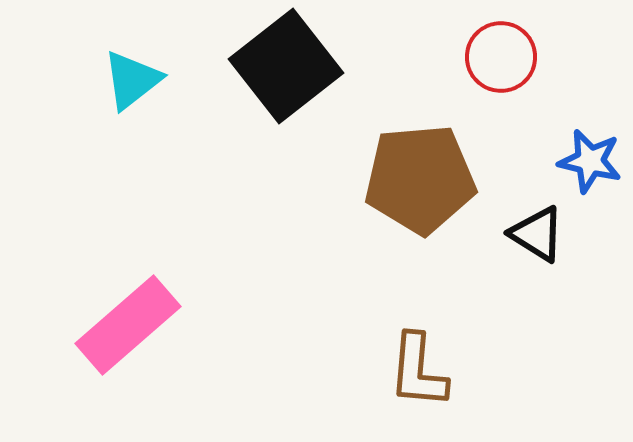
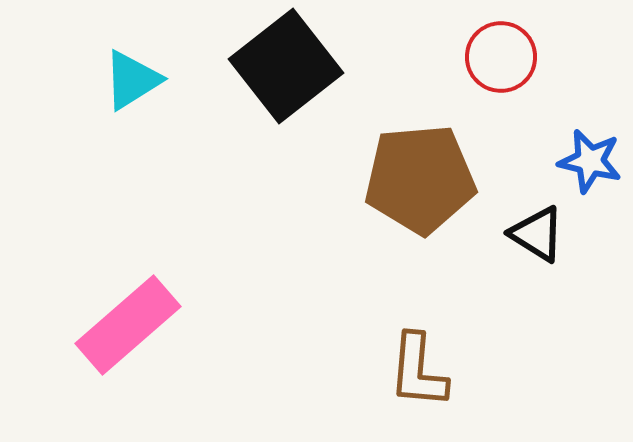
cyan triangle: rotated 6 degrees clockwise
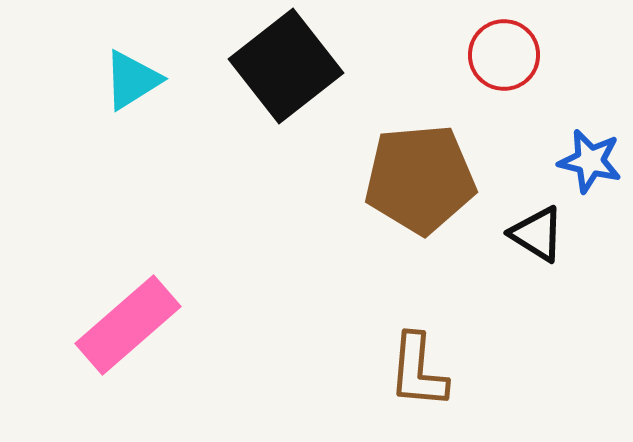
red circle: moved 3 px right, 2 px up
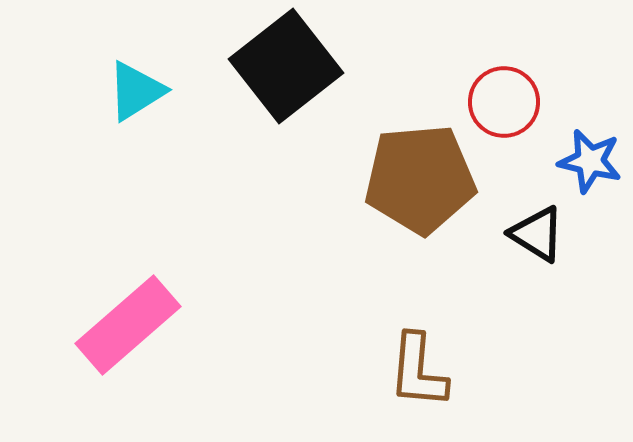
red circle: moved 47 px down
cyan triangle: moved 4 px right, 11 px down
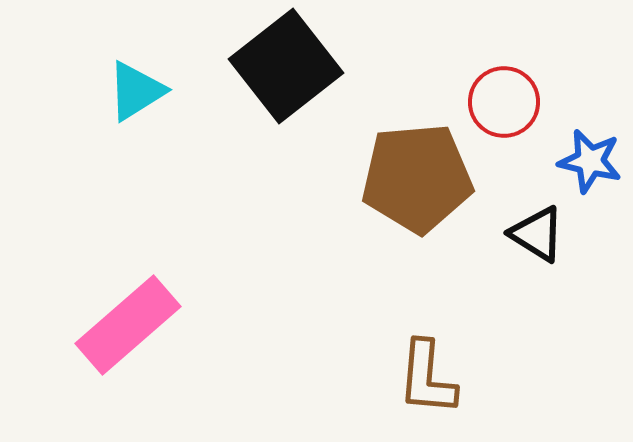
brown pentagon: moved 3 px left, 1 px up
brown L-shape: moved 9 px right, 7 px down
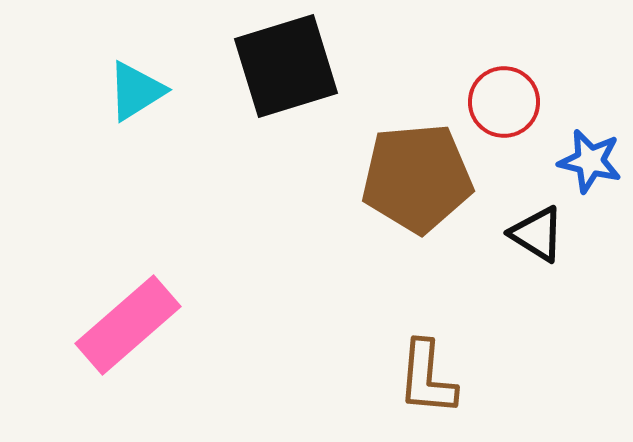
black square: rotated 21 degrees clockwise
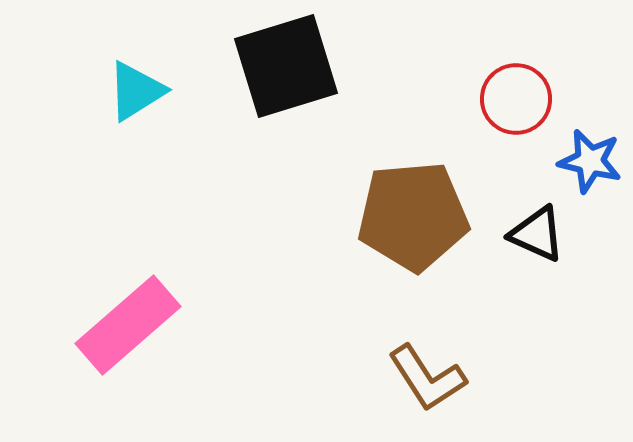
red circle: moved 12 px right, 3 px up
brown pentagon: moved 4 px left, 38 px down
black triangle: rotated 8 degrees counterclockwise
brown L-shape: rotated 38 degrees counterclockwise
